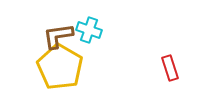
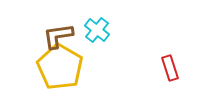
cyan cross: moved 8 px right; rotated 20 degrees clockwise
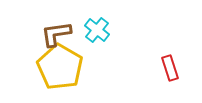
brown L-shape: moved 2 px left, 2 px up
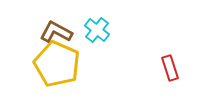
brown L-shape: moved 2 px up; rotated 36 degrees clockwise
yellow pentagon: moved 3 px left, 3 px up; rotated 6 degrees counterclockwise
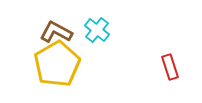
yellow pentagon: rotated 18 degrees clockwise
red rectangle: moved 1 px up
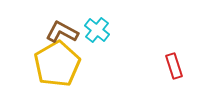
brown L-shape: moved 6 px right
red rectangle: moved 4 px right, 1 px up
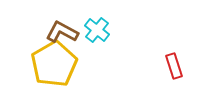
yellow pentagon: moved 3 px left
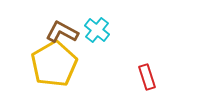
red rectangle: moved 27 px left, 11 px down
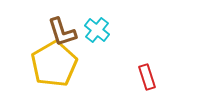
brown L-shape: rotated 136 degrees counterclockwise
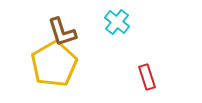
cyan cross: moved 20 px right, 8 px up
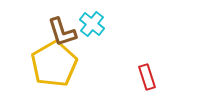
cyan cross: moved 25 px left, 2 px down
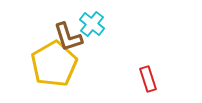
brown L-shape: moved 6 px right, 5 px down
red rectangle: moved 1 px right, 2 px down
